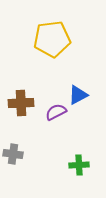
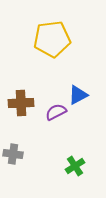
green cross: moved 4 px left, 1 px down; rotated 30 degrees counterclockwise
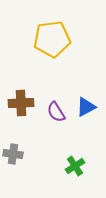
blue triangle: moved 8 px right, 12 px down
purple semicircle: rotated 95 degrees counterclockwise
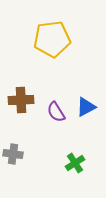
brown cross: moved 3 px up
green cross: moved 3 px up
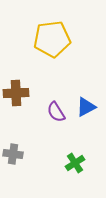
brown cross: moved 5 px left, 7 px up
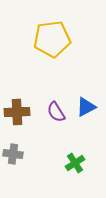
brown cross: moved 1 px right, 19 px down
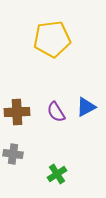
green cross: moved 18 px left, 11 px down
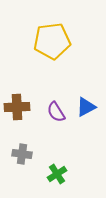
yellow pentagon: moved 2 px down
brown cross: moved 5 px up
gray cross: moved 9 px right
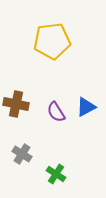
brown cross: moved 1 px left, 3 px up; rotated 15 degrees clockwise
gray cross: rotated 24 degrees clockwise
green cross: moved 1 px left; rotated 24 degrees counterclockwise
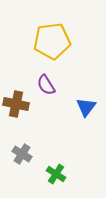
blue triangle: rotated 25 degrees counterclockwise
purple semicircle: moved 10 px left, 27 px up
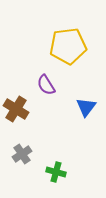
yellow pentagon: moved 16 px right, 5 px down
brown cross: moved 5 px down; rotated 20 degrees clockwise
gray cross: rotated 24 degrees clockwise
green cross: moved 2 px up; rotated 18 degrees counterclockwise
